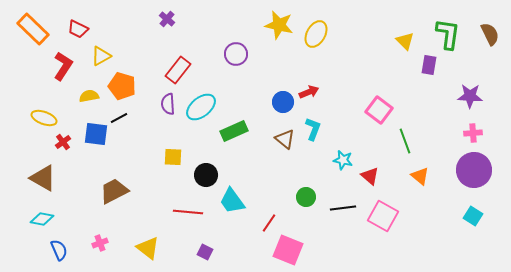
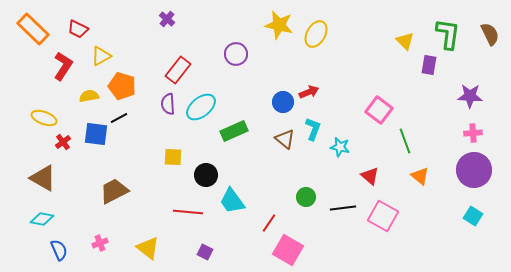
cyan star at (343, 160): moved 3 px left, 13 px up
pink square at (288, 250): rotated 8 degrees clockwise
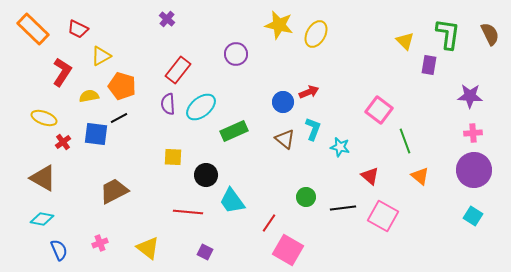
red L-shape at (63, 66): moved 1 px left, 6 px down
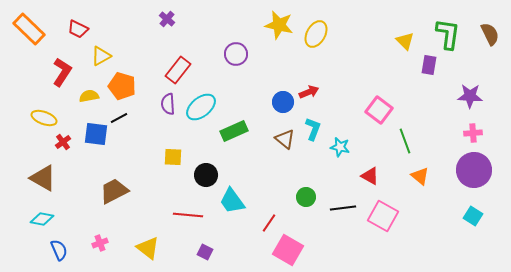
orange rectangle at (33, 29): moved 4 px left
red triangle at (370, 176): rotated 12 degrees counterclockwise
red line at (188, 212): moved 3 px down
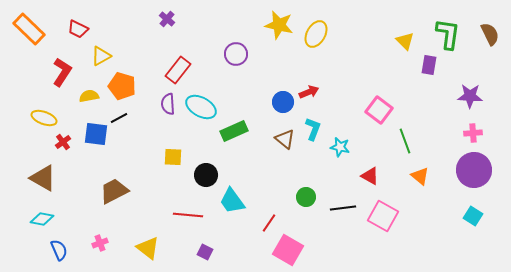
cyan ellipse at (201, 107): rotated 68 degrees clockwise
